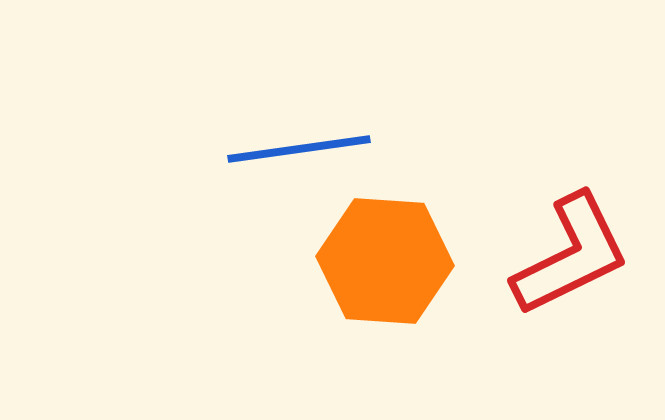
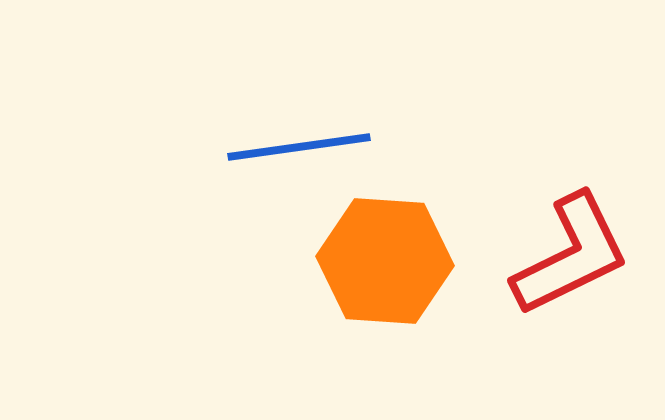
blue line: moved 2 px up
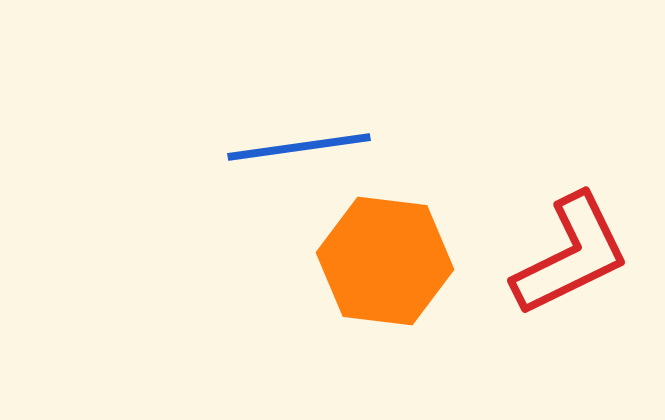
orange hexagon: rotated 3 degrees clockwise
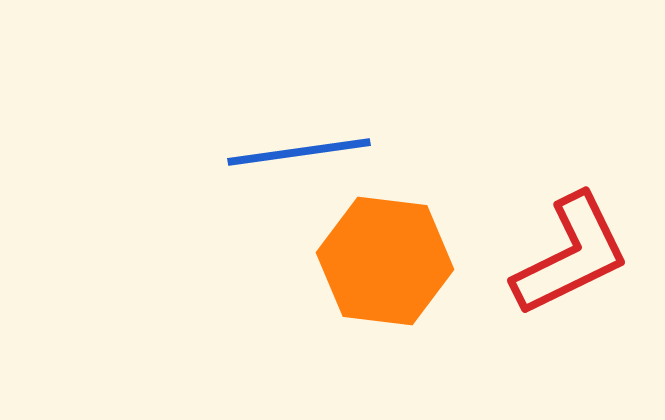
blue line: moved 5 px down
